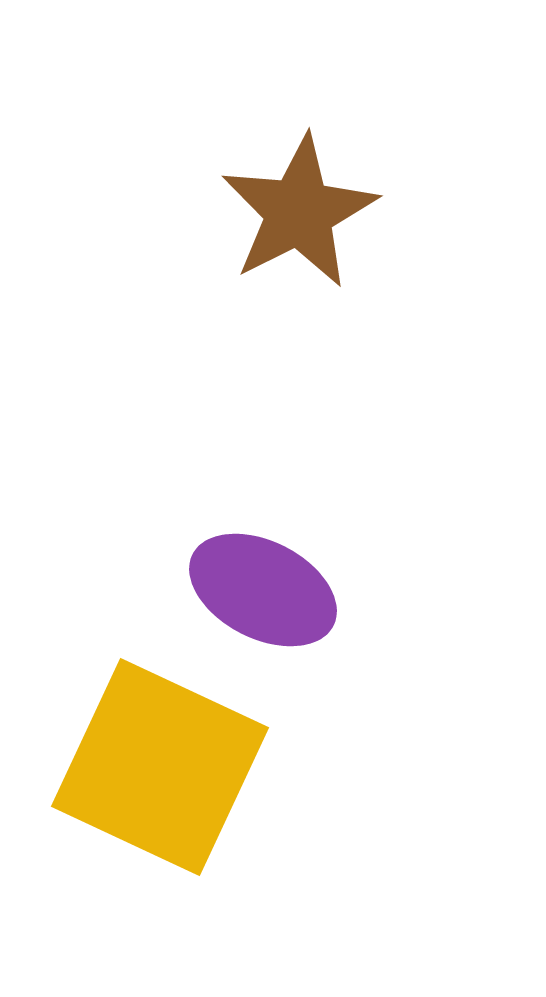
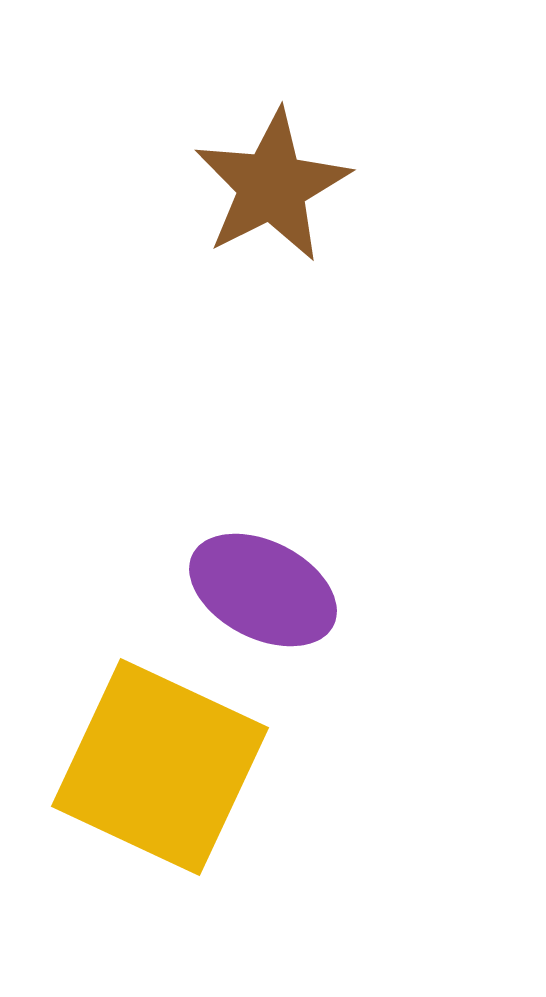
brown star: moved 27 px left, 26 px up
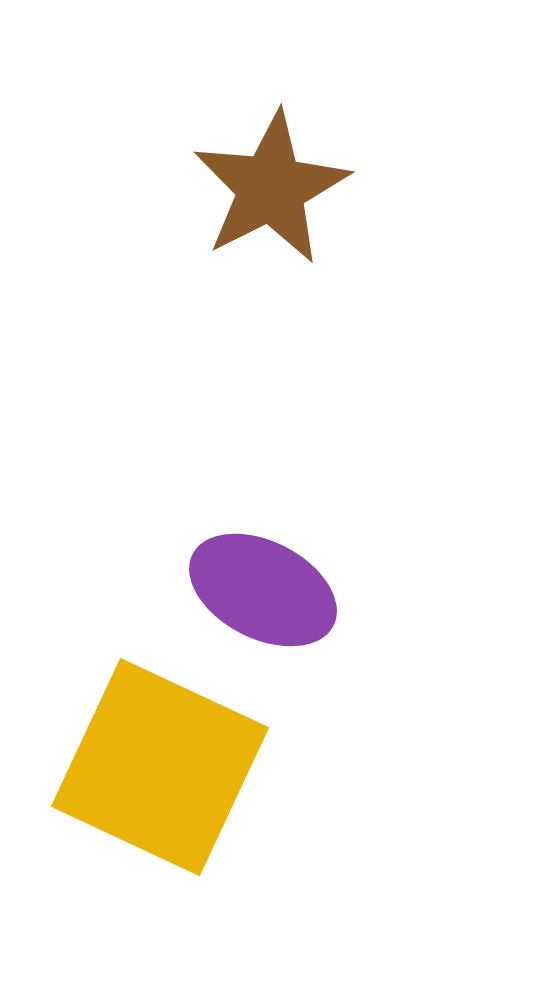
brown star: moved 1 px left, 2 px down
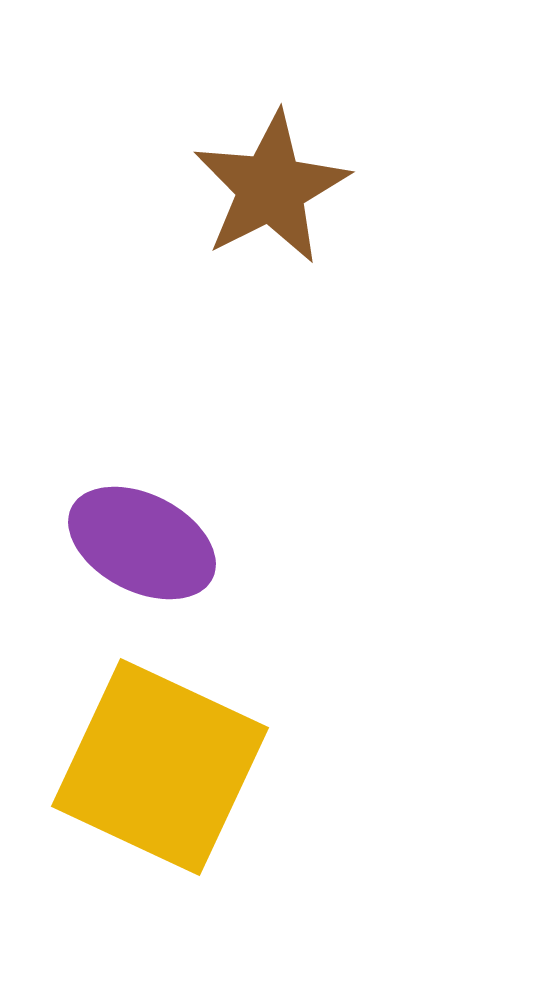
purple ellipse: moved 121 px left, 47 px up
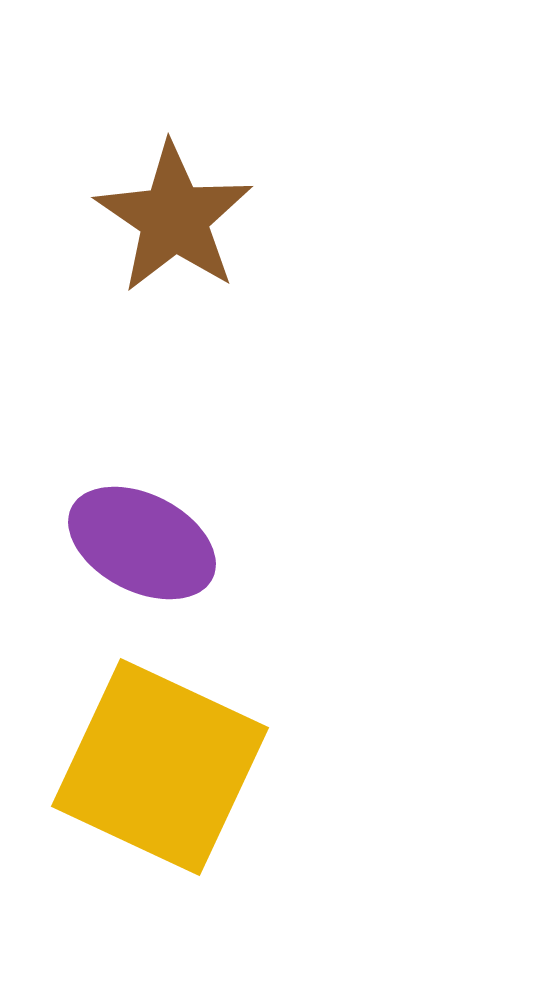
brown star: moved 97 px left, 30 px down; rotated 11 degrees counterclockwise
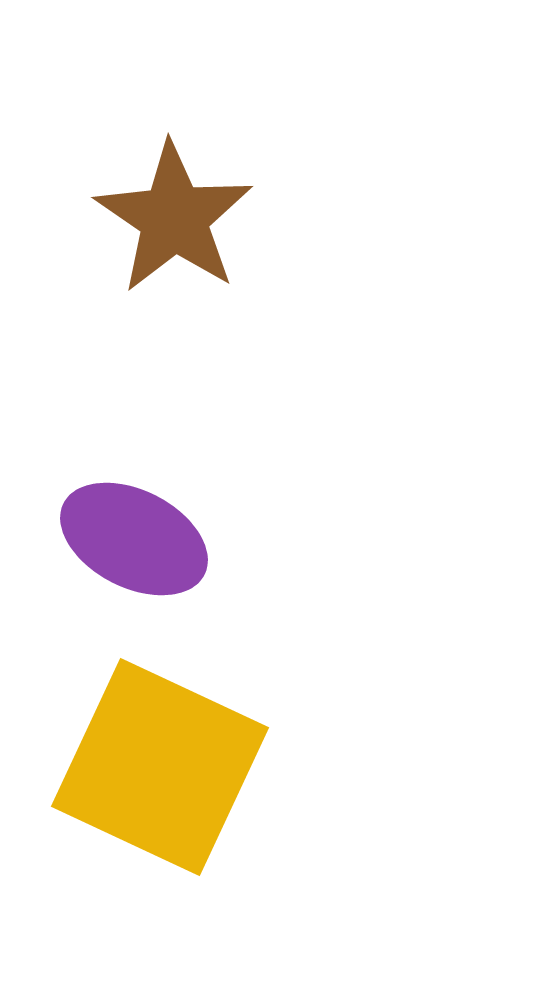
purple ellipse: moved 8 px left, 4 px up
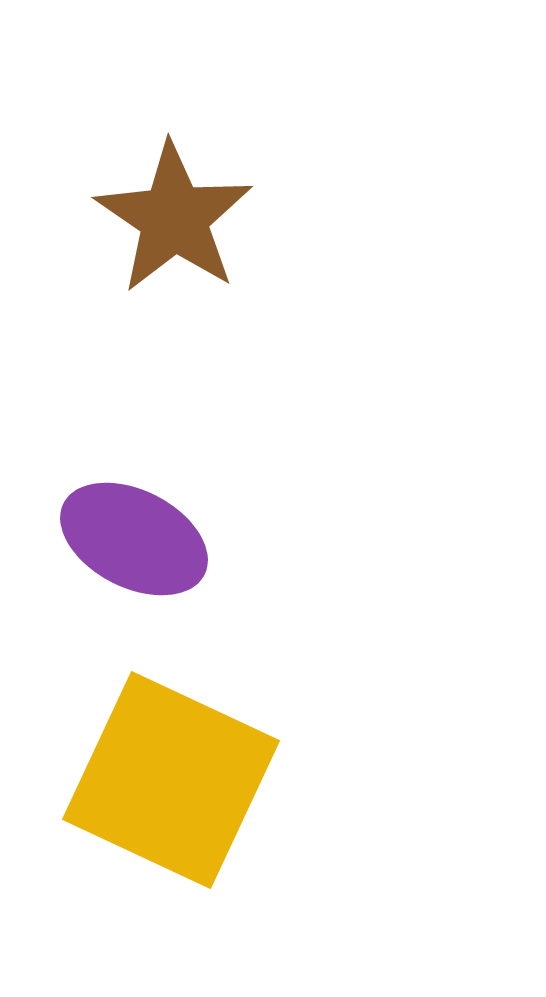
yellow square: moved 11 px right, 13 px down
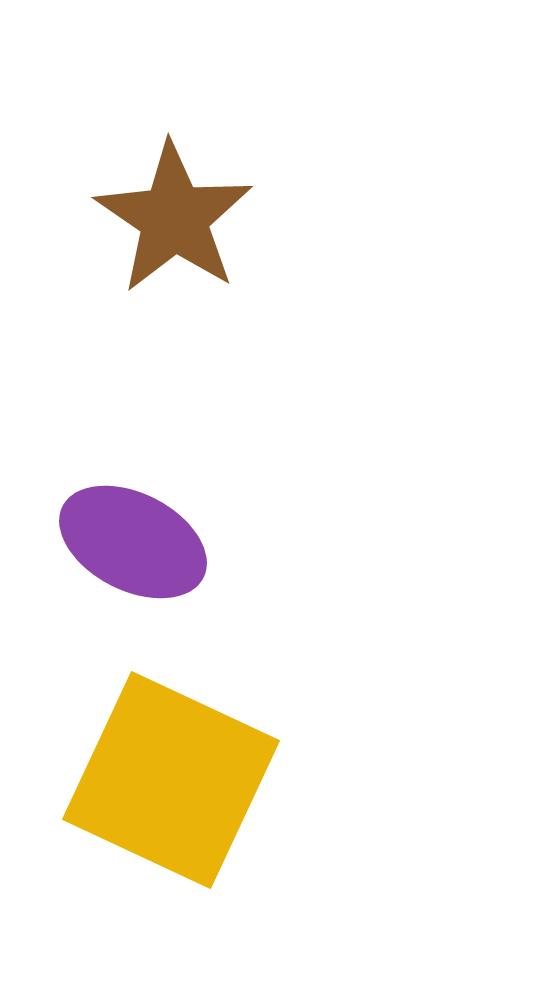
purple ellipse: moved 1 px left, 3 px down
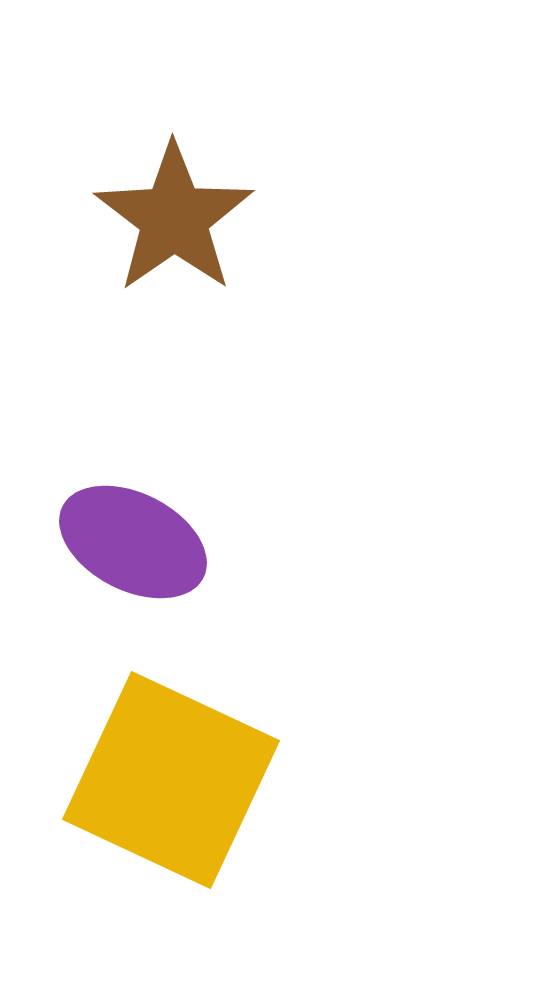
brown star: rotated 3 degrees clockwise
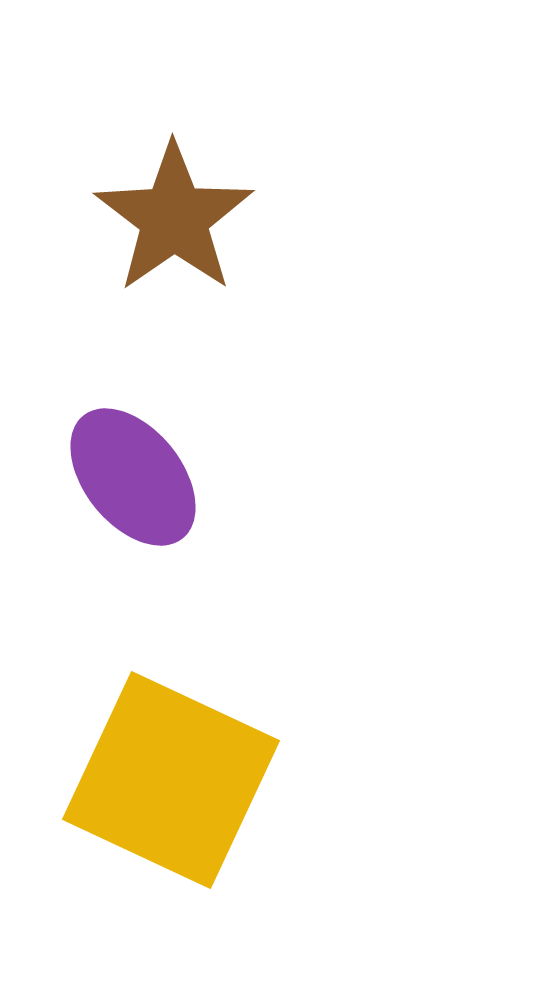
purple ellipse: moved 65 px up; rotated 24 degrees clockwise
